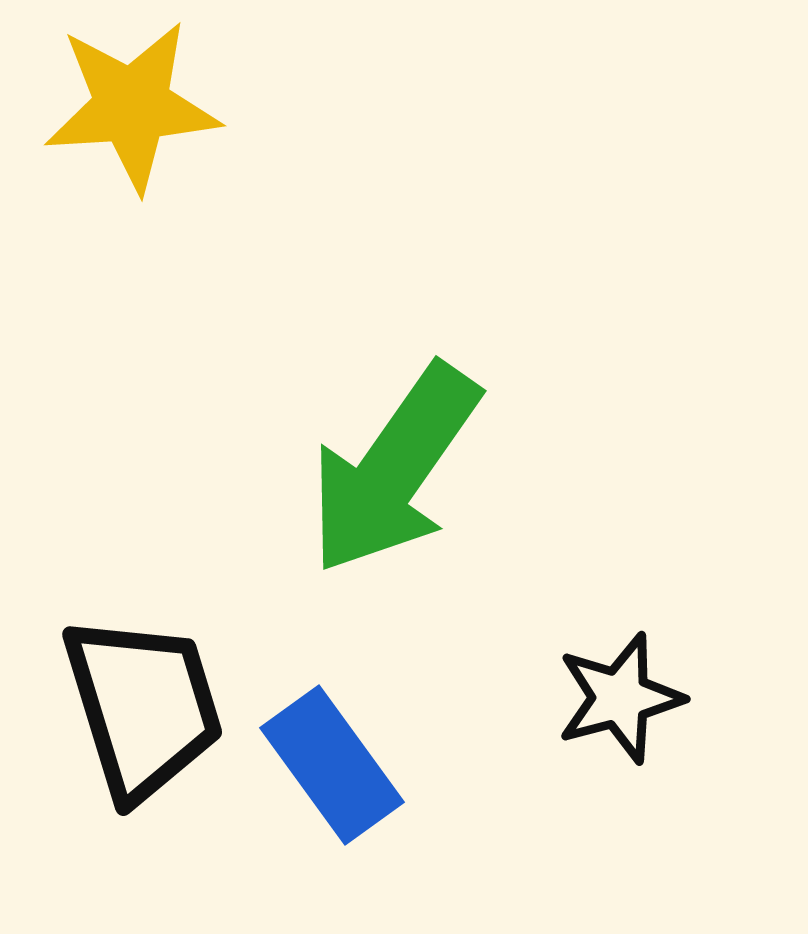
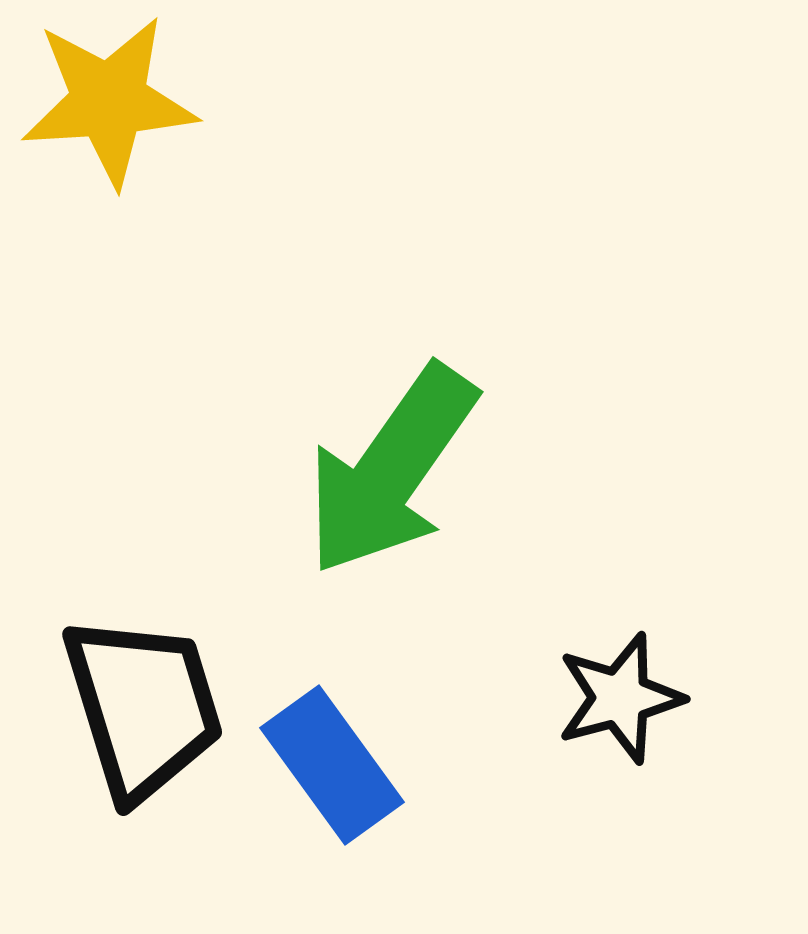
yellow star: moved 23 px left, 5 px up
green arrow: moved 3 px left, 1 px down
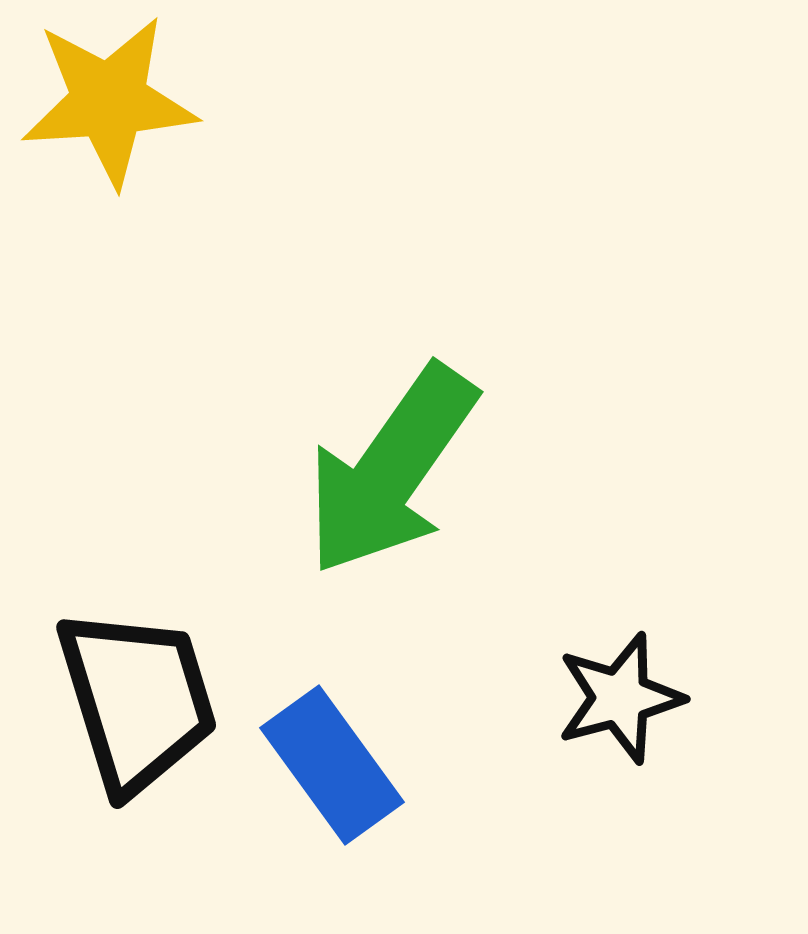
black trapezoid: moved 6 px left, 7 px up
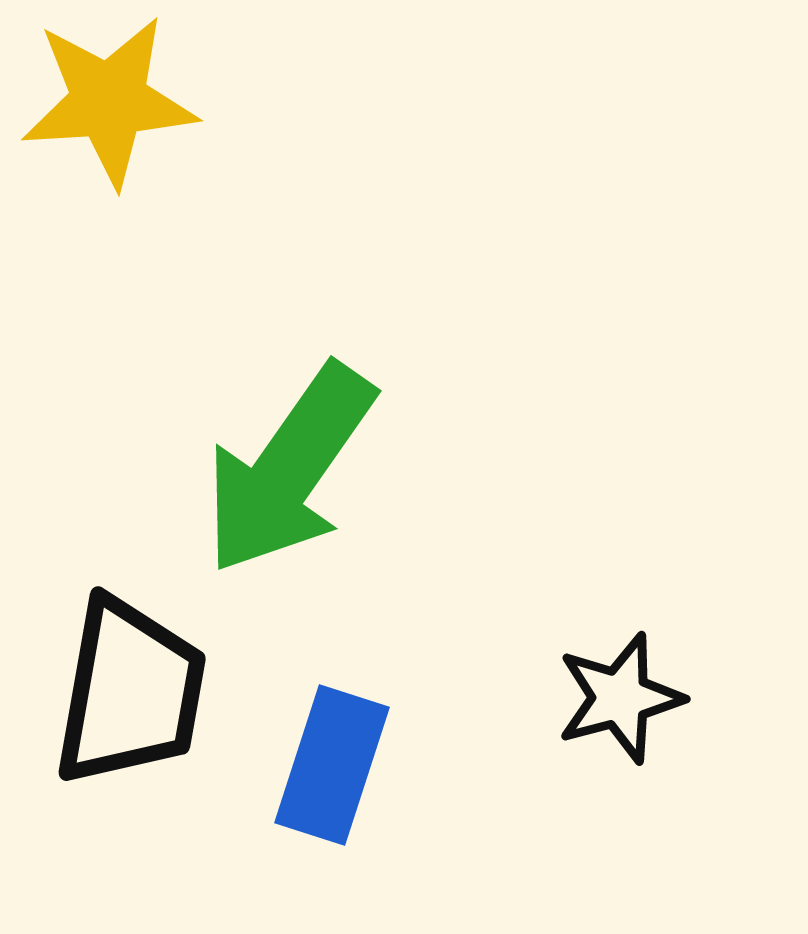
green arrow: moved 102 px left, 1 px up
black trapezoid: moved 7 px left, 8 px up; rotated 27 degrees clockwise
blue rectangle: rotated 54 degrees clockwise
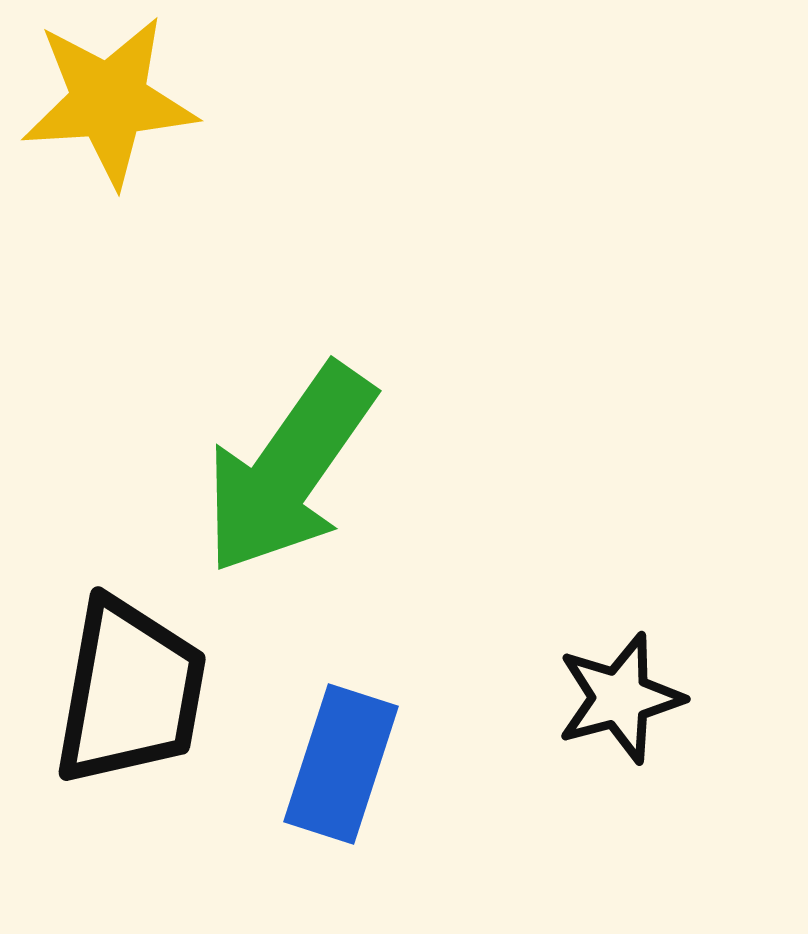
blue rectangle: moved 9 px right, 1 px up
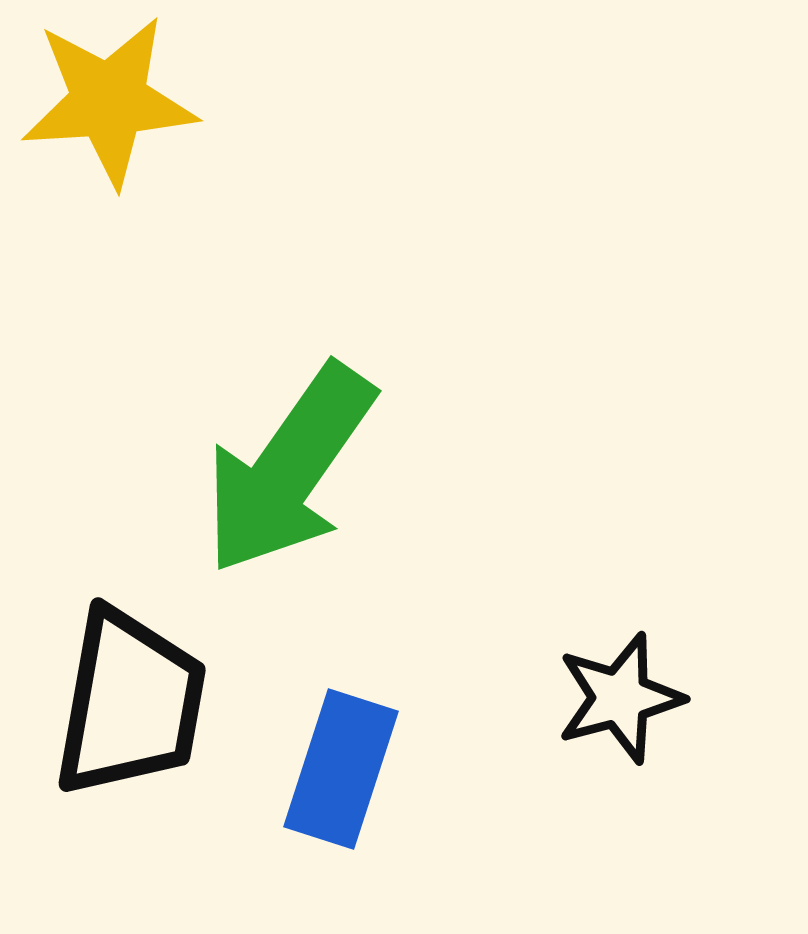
black trapezoid: moved 11 px down
blue rectangle: moved 5 px down
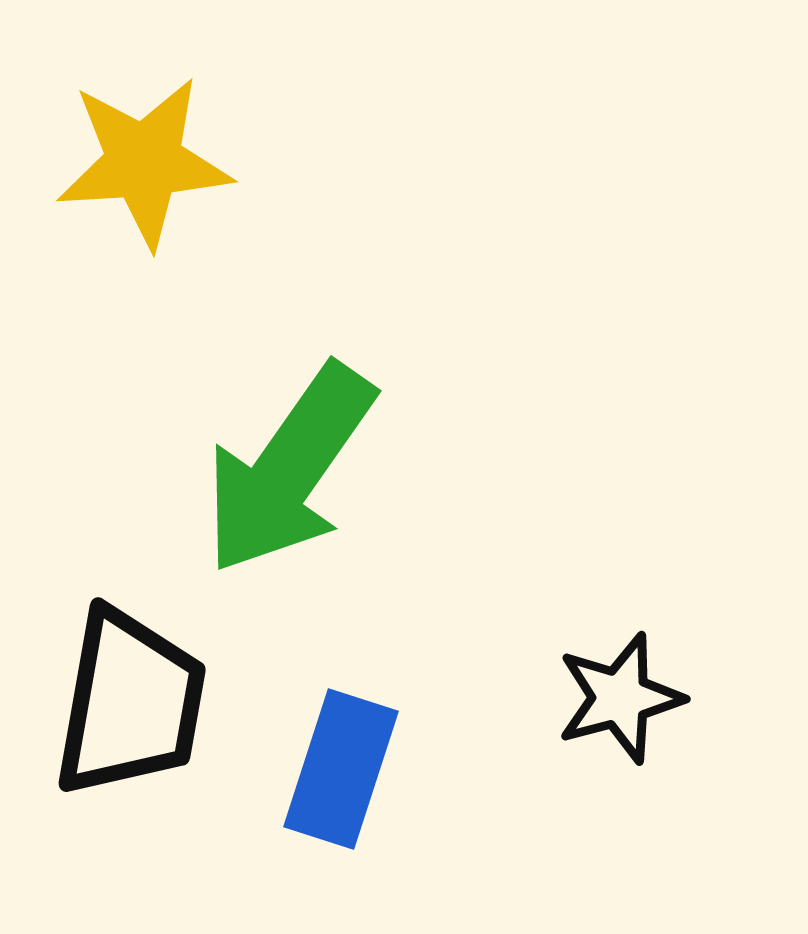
yellow star: moved 35 px right, 61 px down
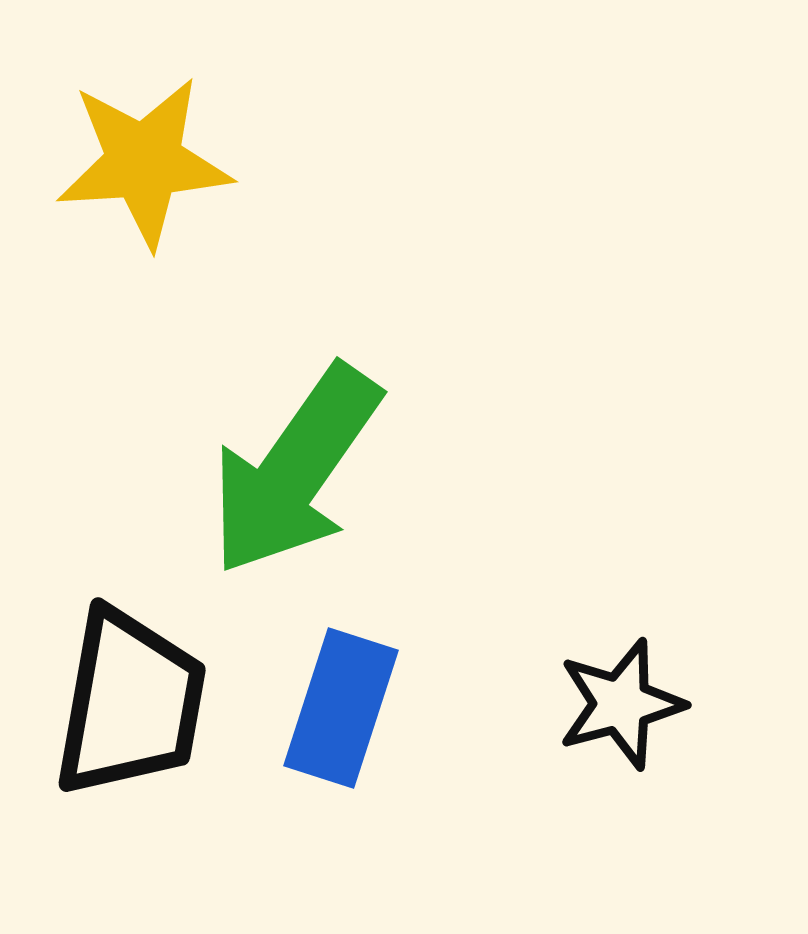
green arrow: moved 6 px right, 1 px down
black star: moved 1 px right, 6 px down
blue rectangle: moved 61 px up
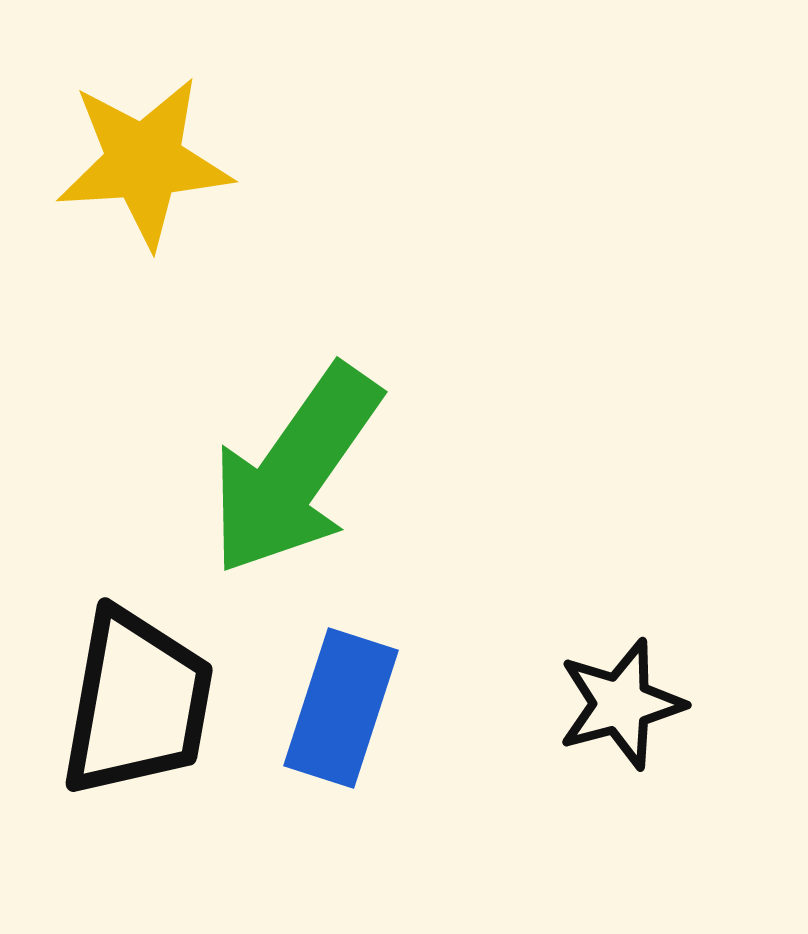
black trapezoid: moved 7 px right
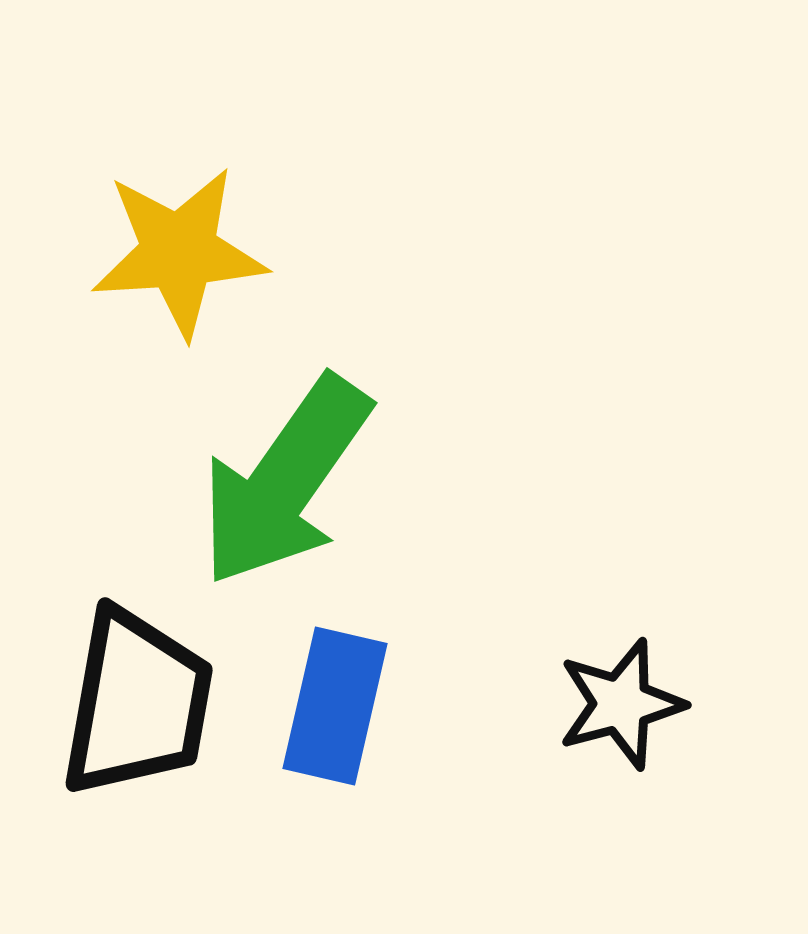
yellow star: moved 35 px right, 90 px down
green arrow: moved 10 px left, 11 px down
blue rectangle: moved 6 px left, 2 px up; rotated 5 degrees counterclockwise
